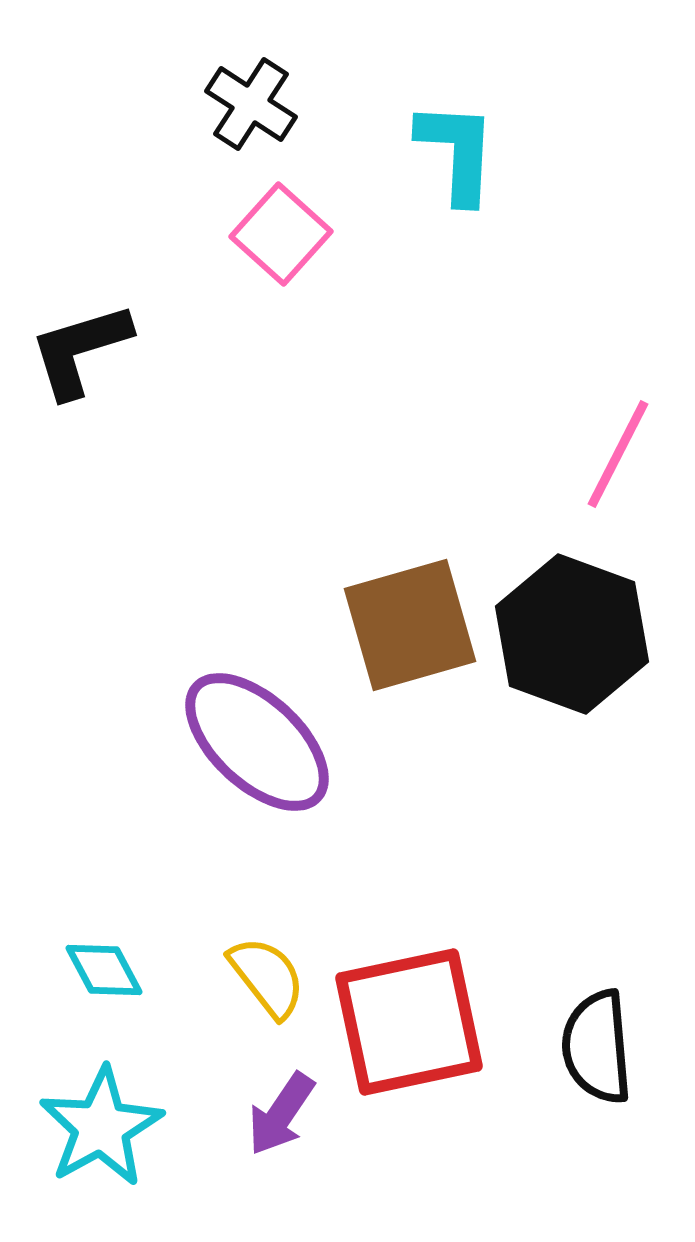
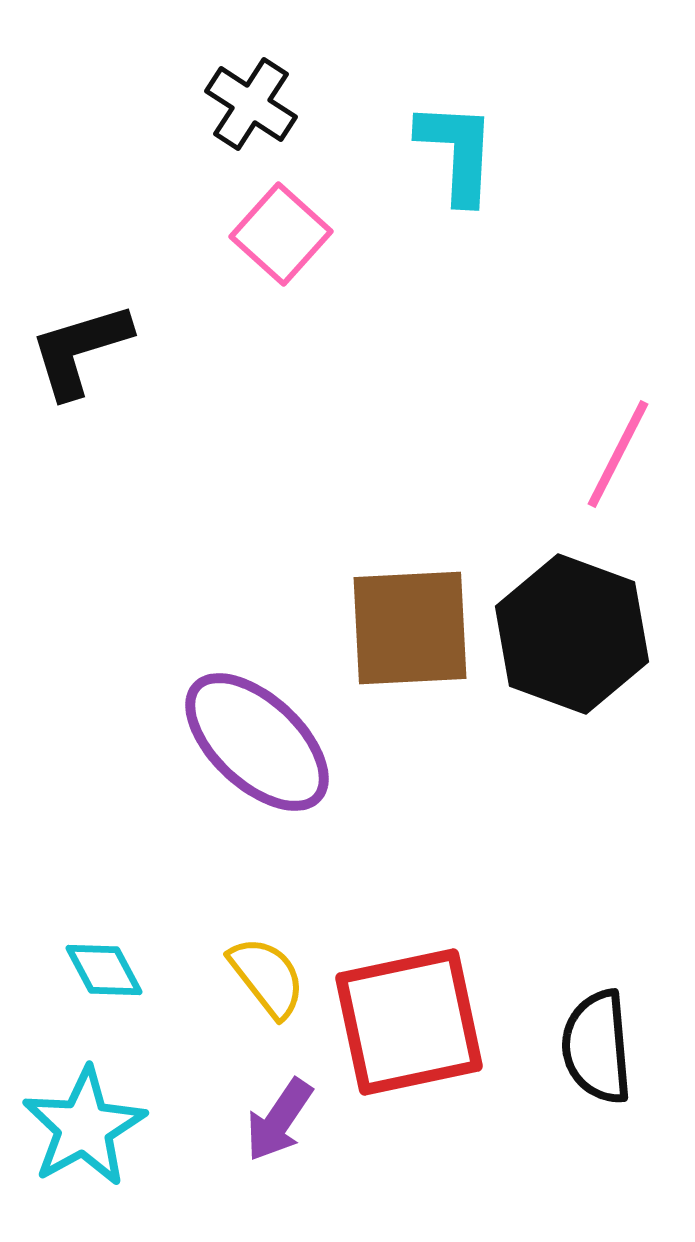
brown square: moved 3 px down; rotated 13 degrees clockwise
purple arrow: moved 2 px left, 6 px down
cyan star: moved 17 px left
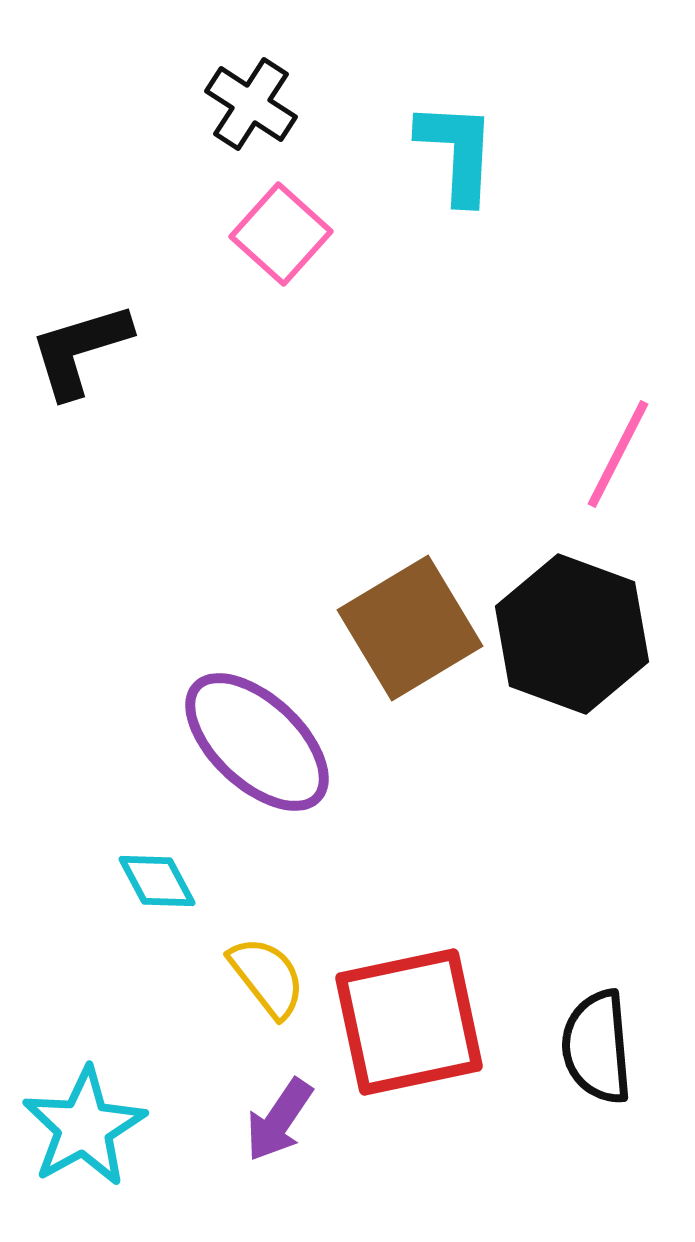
brown square: rotated 28 degrees counterclockwise
cyan diamond: moved 53 px right, 89 px up
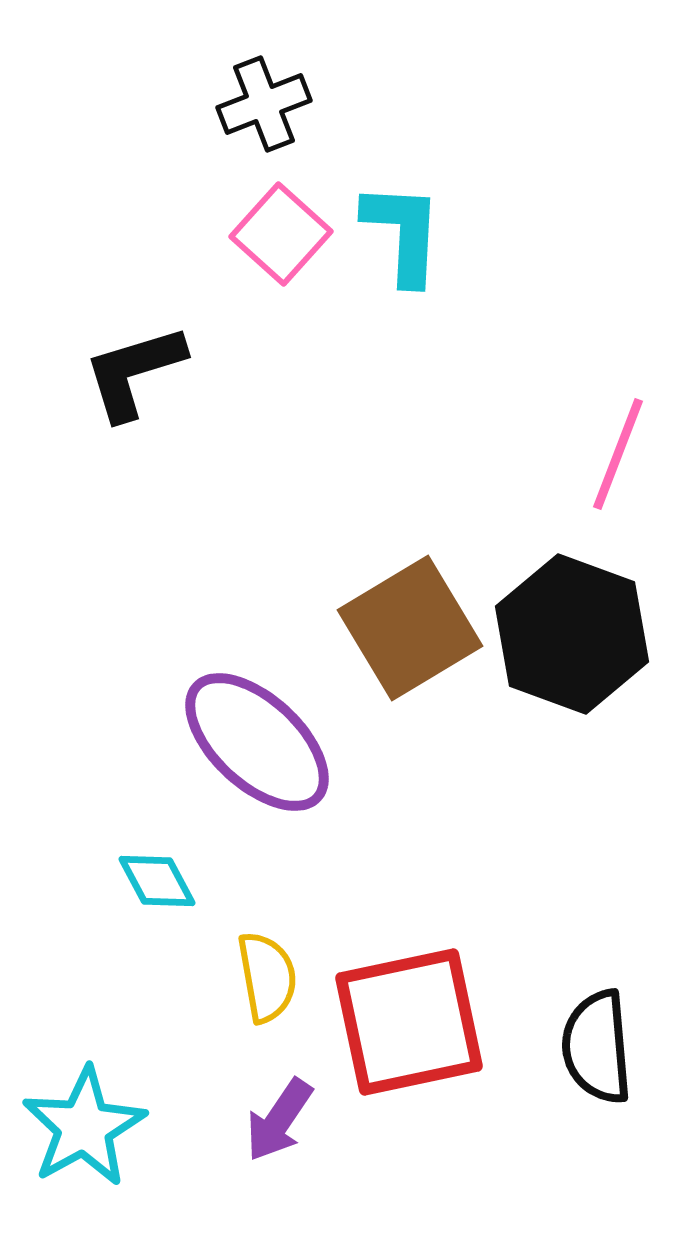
black cross: moved 13 px right; rotated 36 degrees clockwise
cyan L-shape: moved 54 px left, 81 px down
black L-shape: moved 54 px right, 22 px down
pink line: rotated 6 degrees counterclockwise
yellow semicircle: rotated 28 degrees clockwise
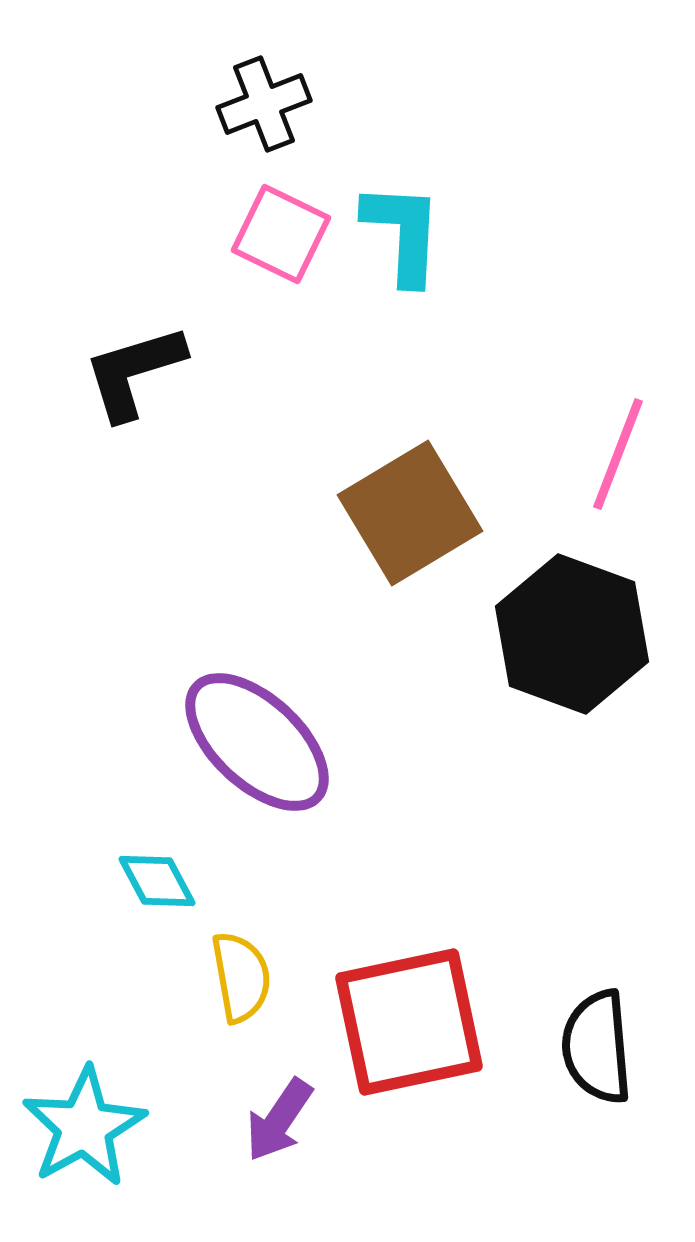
pink square: rotated 16 degrees counterclockwise
brown square: moved 115 px up
yellow semicircle: moved 26 px left
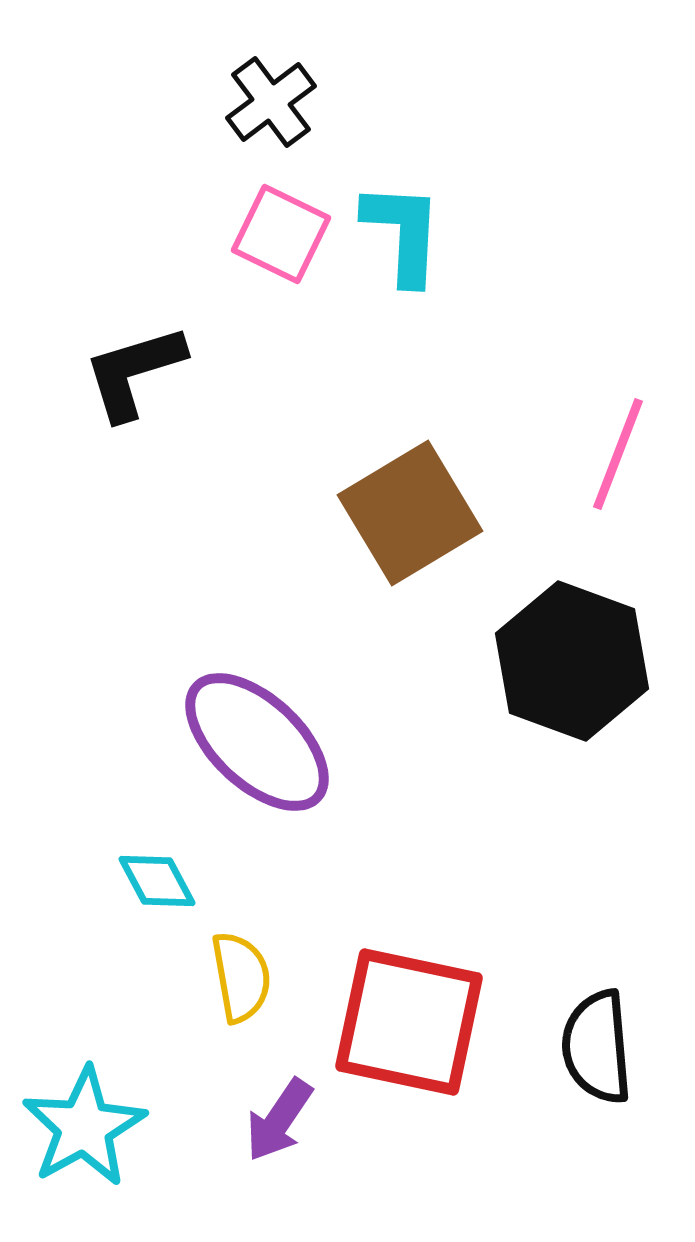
black cross: moved 7 px right, 2 px up; rotated 16 degrees counterclockwise
black hexagon: moved 27 px down
red square: rotated 24 degrees clockwise
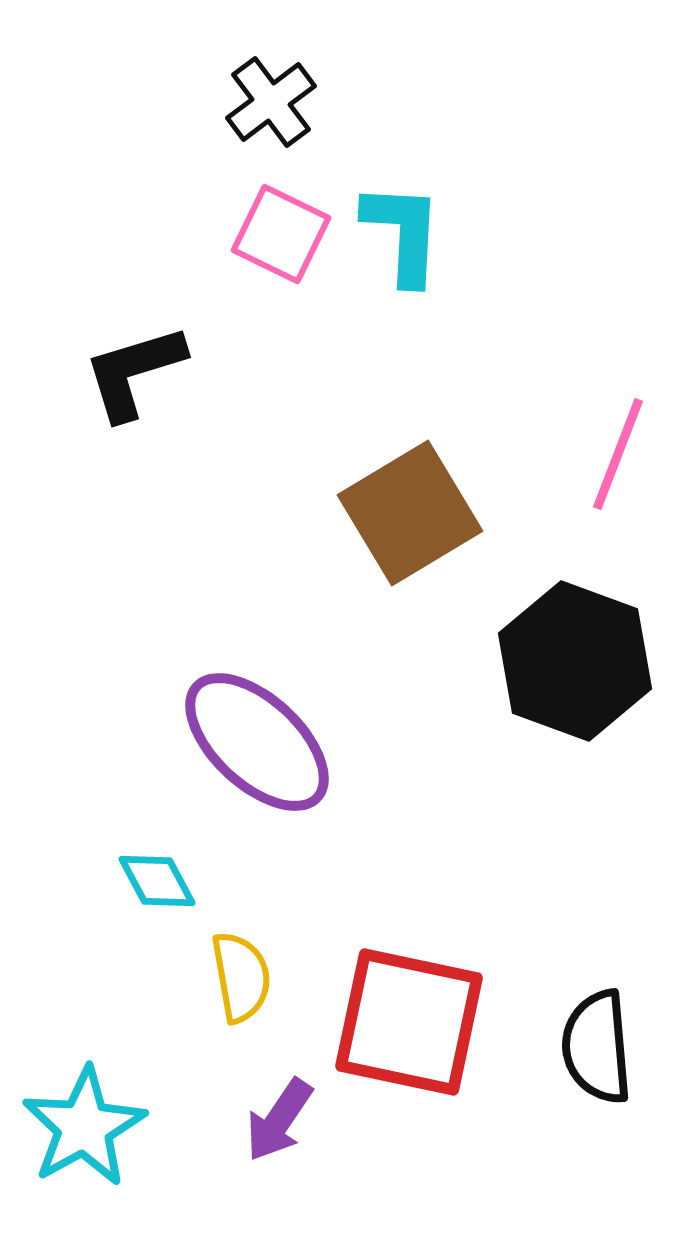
black hexagon: moved 3 px right
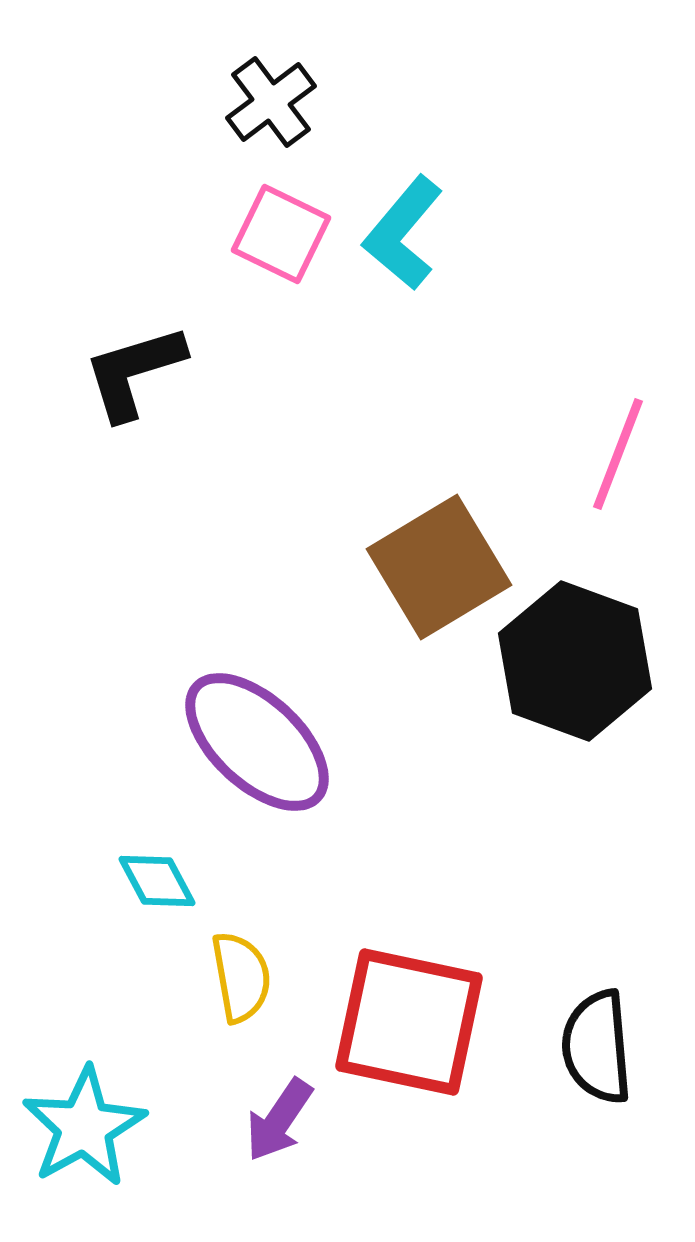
cyan L-shape: rotated 143 degrees counterclockwise
brown square: moved 29 px right, 54 px down
